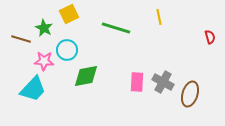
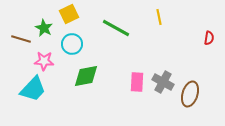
green line: rotated 12 degrees clockwise
red semicircle: moved 1 px left, 1 px down; rotated 24 degrees clockwise
cyan circle: moved 5 px right, 6 px up
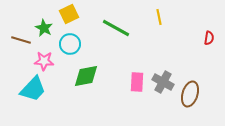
brown line: moved 1 px down
cyan circle: moved 2 px left
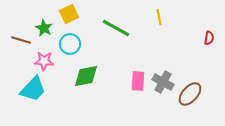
pink rectangle: moved 1 px right, 1 px up
brown ellipse: rotated 25 degrees clockwise
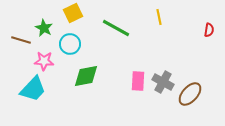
yellow square: moved 4 px right, 1 px up
red semicircle: moved 8 px up
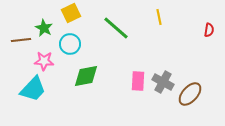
yellow square: moved 2 px left
green line: rotated 12 degrees clockwise
brown line: rotated 24 degrees counterclockwise
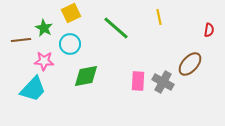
brown ellipse: moved 30 px up
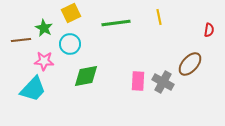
green line: moved 5 px up; rotated 48 degrees counterclockwise
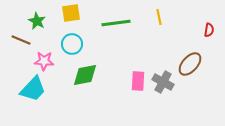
yellow square: rotated 18 degrees clockwise
green star: moved 7 px left, 7 px up
brown line: rotated 30 degrees clockwise
cyan circle: moved 2 px right
green diamond: moved 1 px left, 1 px up
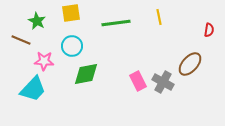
cyan circle: moved 2 px down
green diamond: moved 1 px right, 1 px up
pink rectangle: rotated 30 degrees counterclockwise
